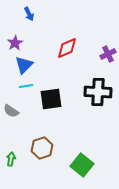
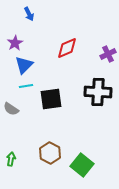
gray semicircle: moved 2 px up
brown hexagon: moved 8 px right, 5 px down; rotated 15 degrees counterclockwise
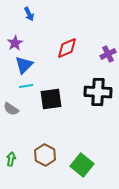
brown hexagon: moved 5 px left, 2 px down
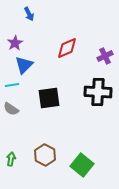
purple cross: moved 3 px left, 2 px down
cyan line: moved 14 px left, 1 px up
black square: moved 2 px left, 1 px up
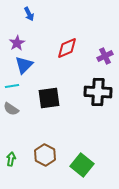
purple star: moved 2 px right
cyan line: moved 1 px down
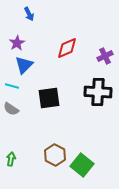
cyan line: rotated 24 degrees clockwise
brown hexagon: moved 10 px right
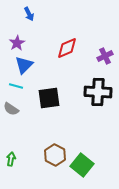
cyan line: moved 4 px right
